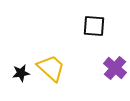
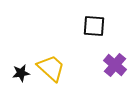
purple cross: moved 3 px up
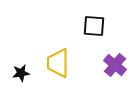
yellow trapezoid: moved 7 px right, 5 px up; rotated 132 degrees counterclockwise
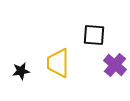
black square: moved 9 px down
black star: moved 2 px up
